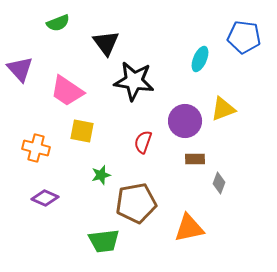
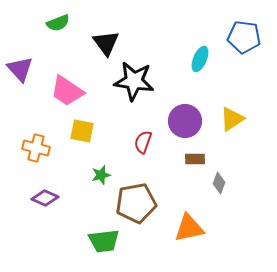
yellow triangle: moved 9 px right, 10 px down; rotated 12 degrees counterclockwise
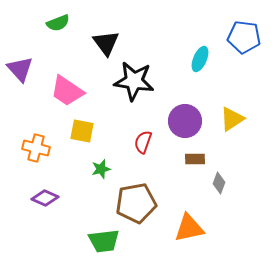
green star: moved 6 px up
